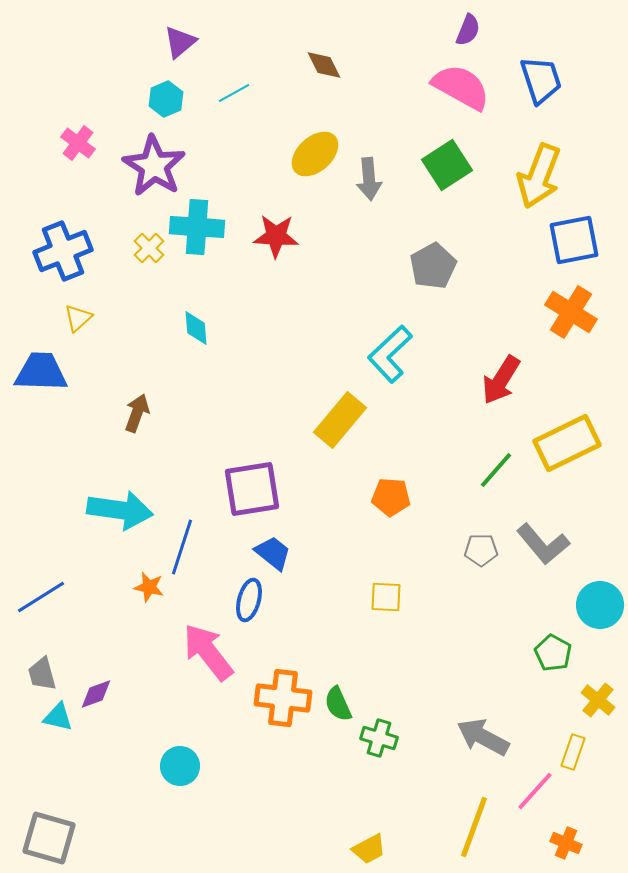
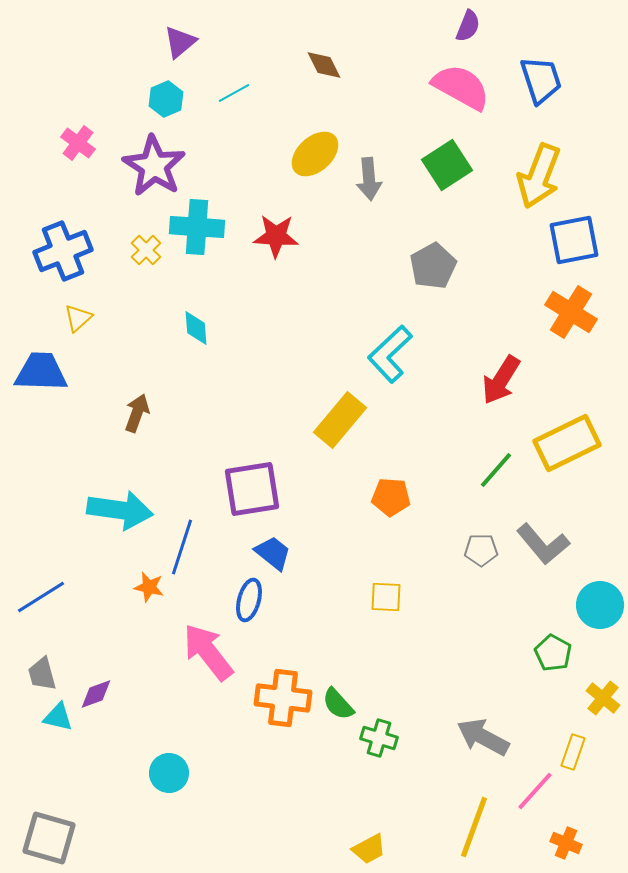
purple semicircle at (468, 30): moved 4 px up
yellow cross at (149, 248): moved 3 px left, 2 px down
yellow cross at (598, 700): moved 5 px right, 2 px up
green semicircle at (338, 704): rotated 18 degrees counterclockwise
cyan circle at (180, 766): moved 11 px left, 7 px down
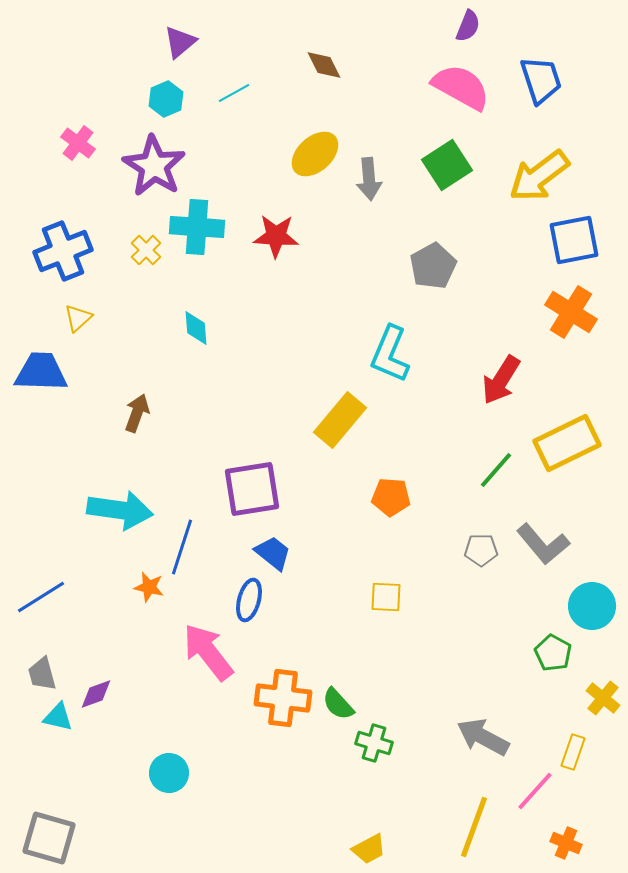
yellow arrow at (539, 176): rotated 32 degrees clockwise
cyan L-shape at (390, 354): rotated 24 degrees counterclockwise
cyan circle at (600, 605): moved 8 px left, 1 px down
green cross at (379, 738): moved 5 px left, 5 px down
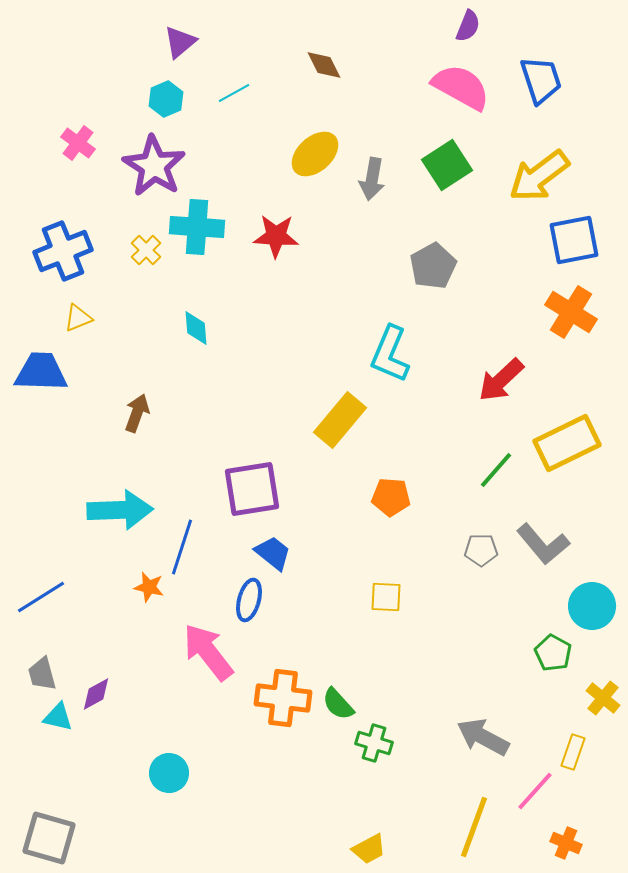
gray arrow at (369, 179): moved 3 px right; rotated 15 degrees clockwise
yellow triangle at (78, 318): rotated 20 degrees clockwise
red arrow at (501, 380): rotated 15 degrees clockwise
cyan arrow at (120, 510): rotated 10 degrees counterclockwise
purple diamond at (96, 694): rotated 9 degrees counterclockwise
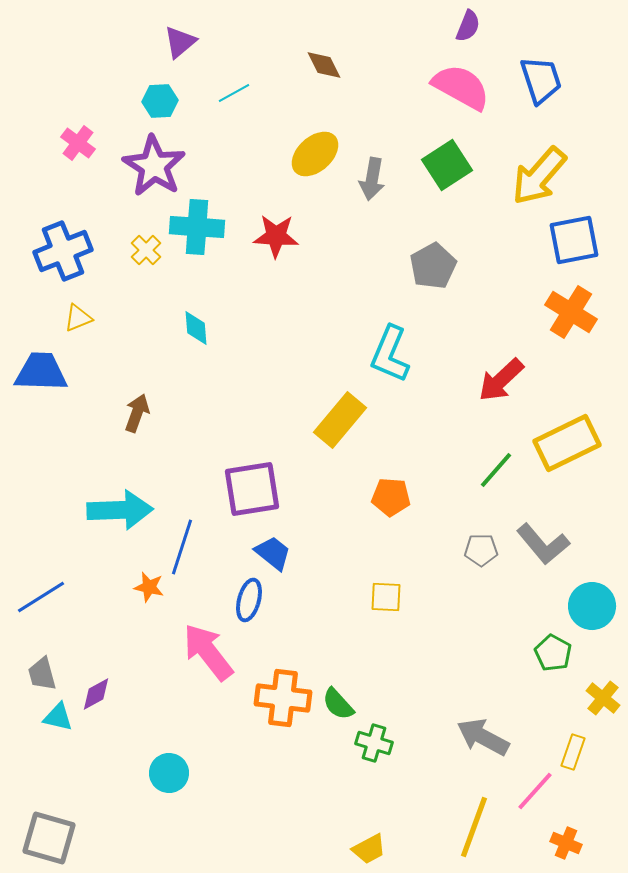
cyan hexagon at (166, 99): moved 6 px left, 2 px down; rotated 20 degrees clockwise
yellow arrow at (539, 176): rotated 12 degrees counterclockwise
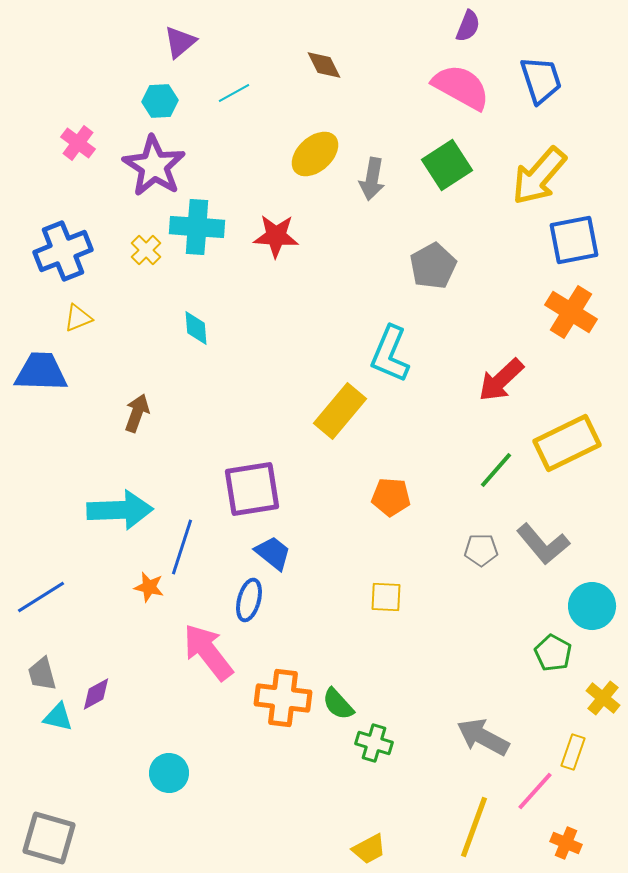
yellow rectangle at (340, 420): moved 9 px up
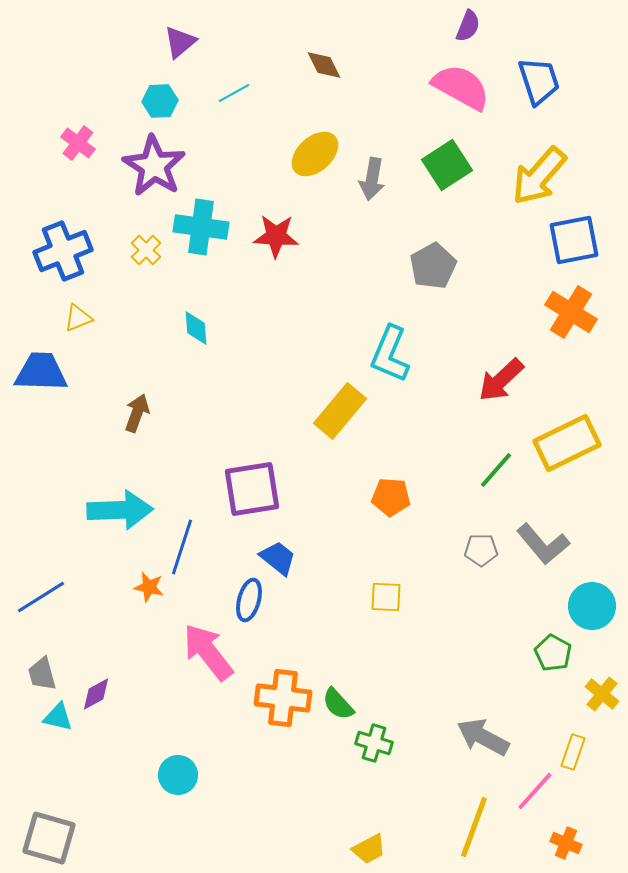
blue trapezoid at (541, 80): moved 2 px left, 1 px down
cyan cross at (197, 227): moved 4 px right; rotated 4 degrees clockwise
blue trapezoid at (273, 553): moved 5 px right, 5 px down
yellow cross at (603, 698): moved 1 px left, 4 px up
cyan circle at (169, 773): moved 9 px right, 2 px down
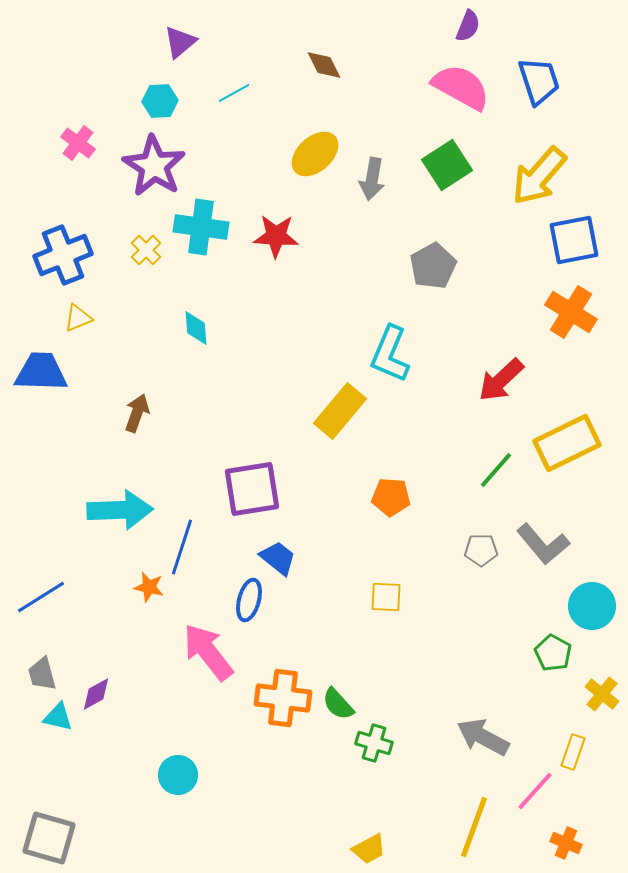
blue cross at (63, 251): moved 4 px down
